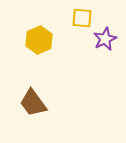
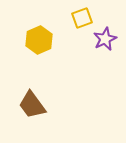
yellow square: rotated 25 degrees counterclockwise
brown trapezoid: moved 1 px left, 2 px down
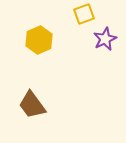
yellow square: moved 2 px right, 4 px up
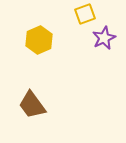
yellow square: moved 1 px right
purple star: moved 1 px left, 1 px up
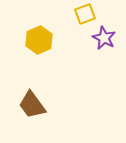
purple star: rotated 20 degrees counterclockwise
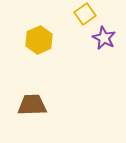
yellow square: rotated 15 degrees counterclockwise
brown trapezoid: rotated 124 degrees clockwise
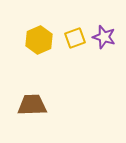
yellow square: moved 10 px left, 24 px down; rotated 15 degrees clockwise
purple star: moved 1 px up; rotated 10 degrees counterclockwise
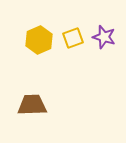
yellow square: moved 2 px left
